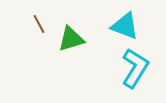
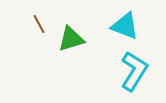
cyan L-shape: moved 1 px left, 3 px down
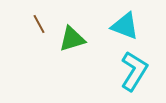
green triangle: moved 1 px right
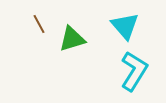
cyan triangle: rotated 28 degrees clockwise
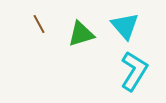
green triangle: moved 9 px right, 5 px up
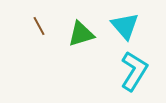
brown line: moved 2 px down
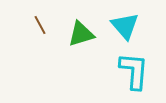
brown line: moved 1 px right, 1 px up
cyan L-shape: rotated 27 degrees counterclockwise
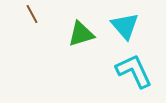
brown line: moved 8 px left, 11 px up
cyan L-shape: rotated 30 degrees counterclockwise
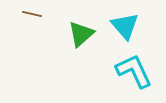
brown line: rotated 48 degrees counterclockwise
green triangle: rotated 24 degrees counterclockwise
